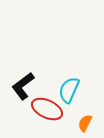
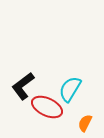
cyan semicircle: moved 1 px right, 1 px up; rotated 8 degrees clockwise
red ellipse: moved 2 px up
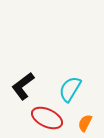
red ellipse: moved 11 px down
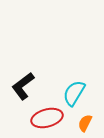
cyan semicircle: moved 4 px right, 4 px down
red ellipse: rotated 40 degrees counterclockwise
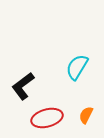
cyan semicircle: moved 3 px right, 26 px up
orange semicircle: moved 1 px right, 8 px up
